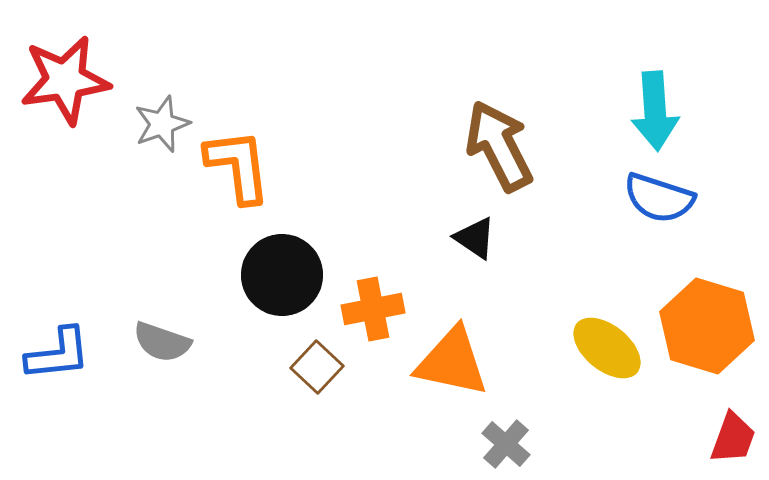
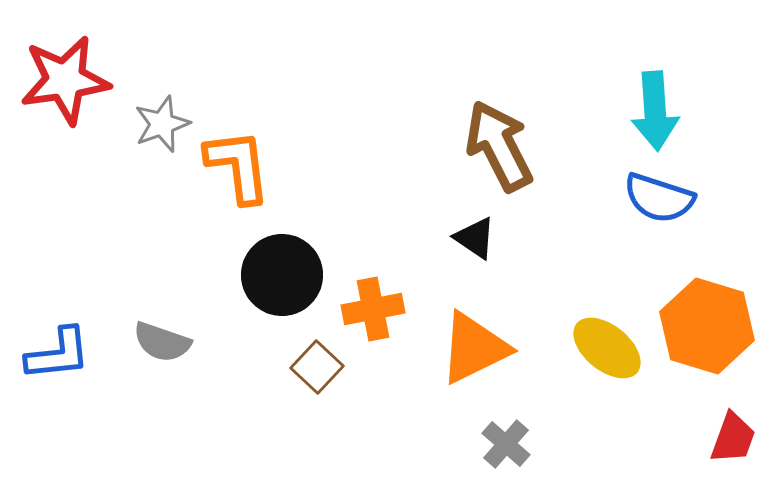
orange triangle: moved 22 px right, 14 px up; rotated 38 degrees counterclockwise
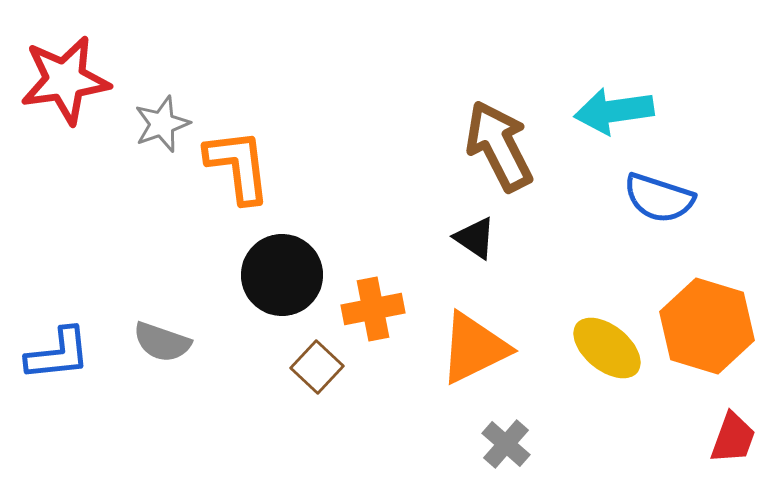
cyan arrow: moved 41 px left; rotated 86 degrees clockwise
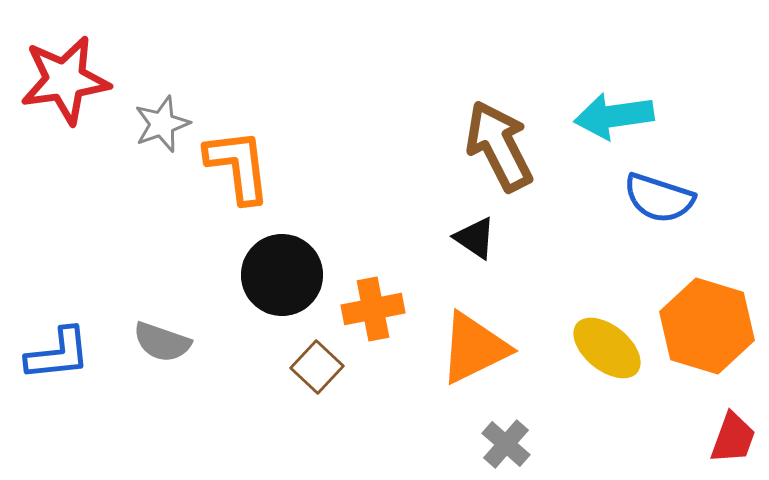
cyan arrow: moved 5 px down
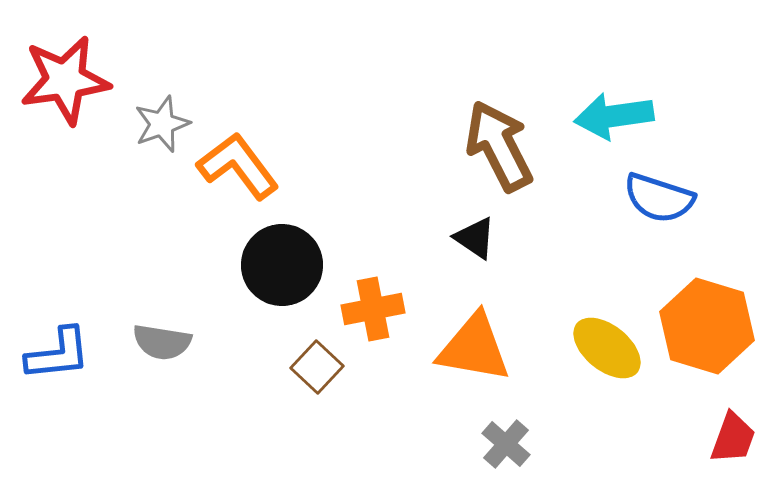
orange L-shape: rotated 30 degrees counterclockwise
black circle: moved 10 px up
gray semicircle: rotated 10 degrees counterclockwise
orange triangle: rotated 36 degrees clockwise
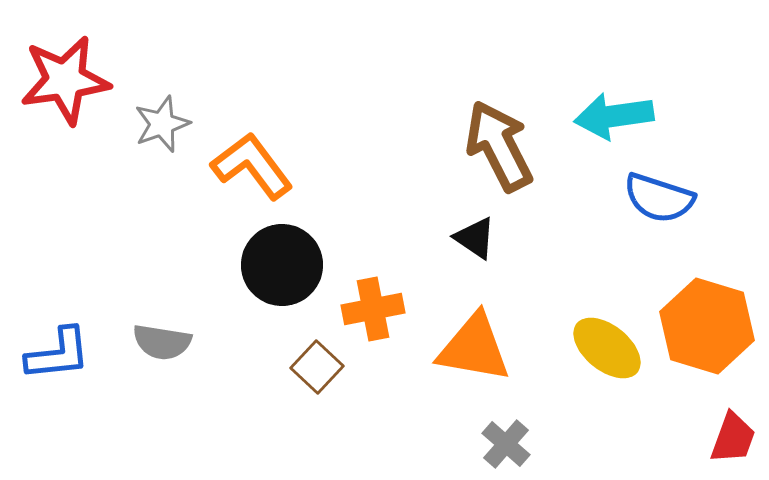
orange L-shape: moved 14 px right
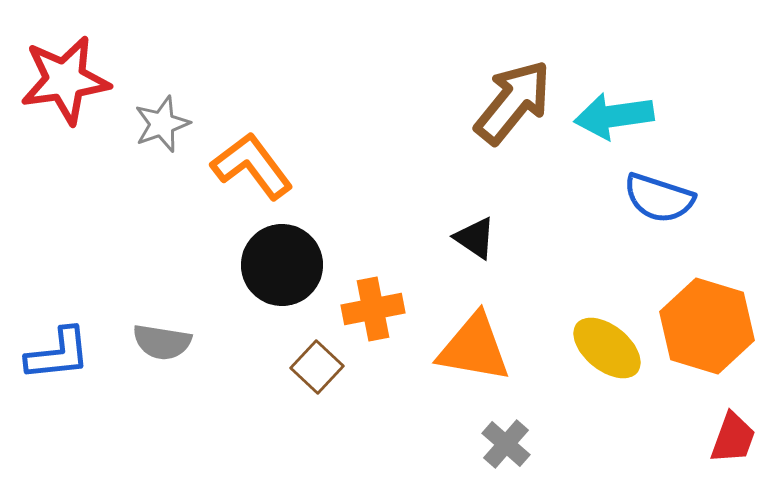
brown arrow: moved 14 px right, 44 px up; rotated 66 degrees clockwise
